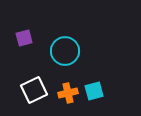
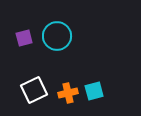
cyan circle: moved 8 px left, 15 px up
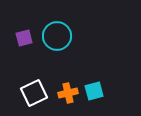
white square: moved 3 px down
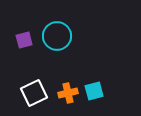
purple square: moved 2 px down
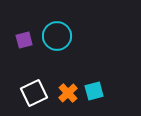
orange cross: rotated 30 degrees counterclockwise
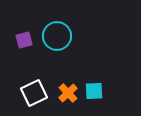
cyan square: rotated 12 degrees clockwise
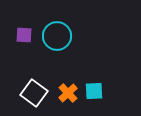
purple square: moved 5 px up; rotated 18 degrees clockwise
white square: rotated 28 degrees counterclockwise
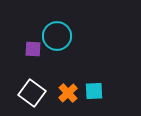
purple square: moved 9 px right, 14 px down
white square: moved 2 px left
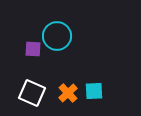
white square: rotated 12 degrees counterclockwise
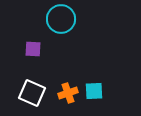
cyan circle: moved 4 px right, 17 px up
orange cross: rotated 24 degrees clockwise
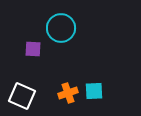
cyan circle: moved 9 px down
white square: moved 10 px left, 3 px down
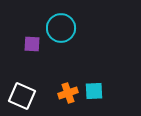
purple square: moved 1 px left, 5 px up
